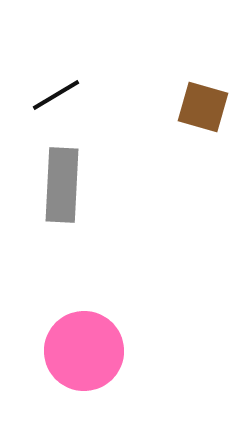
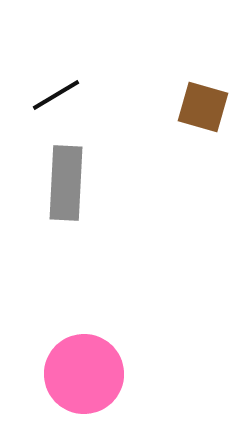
gray rectangle: moved 4 px right, 2 px up
pink circle: moved 23 px down
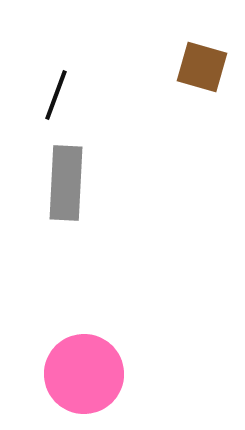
black line: rotated 39 degrees counterclockwise
brown square: moved 1 px left, 40 px up
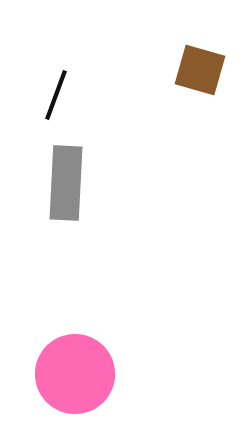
brown square: moved 2 px left, 3 px down
pink circle: moved 9 px left
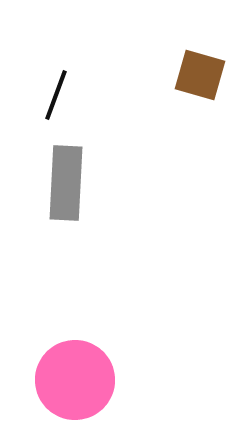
brown square: moved 5 px down
pink circle: moved 6 px down
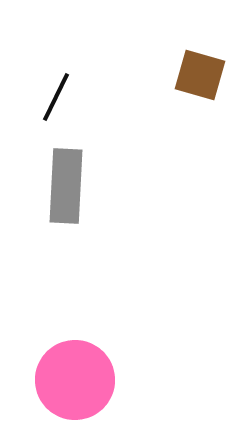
black line: moved 2 px down; rotated 6 degrees clockwise
gray rectangle: moved 3 px down
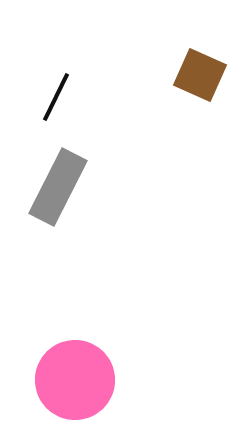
brown square: rotated 8 degrees clockwise
gray rectangle: moved 8 px left, 1 px down; rotated 24 degrees clockwise
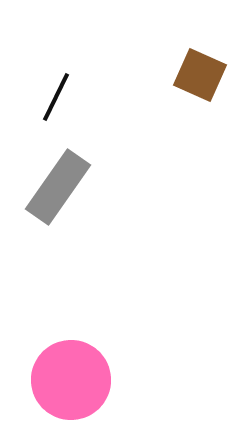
gray rectangle: rotated 8 degrees clockwise
pink circle: moved 4 px left
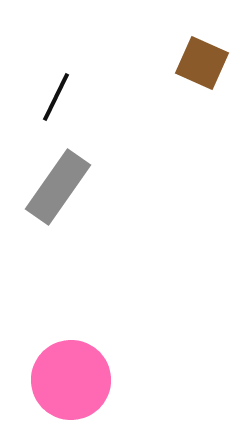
brown square: moved 2 px right, 12 px up
